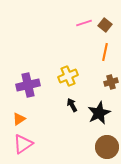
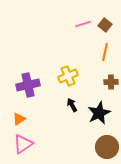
pink line: moved 1 px left, 1 px down
brown cross: rotated 16 degrees clockwise
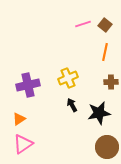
yellow cross: moved 2 px down
black star: rotated 15 degrees clockwise
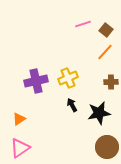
brown square: moved 1 px right, 5 px down
orange line: rotated 30 degrees clockwise
purple cross: moved 8 px right, 4 px up
pink triangle: moved 3 px left, 4 px down
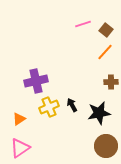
yellow cross: moved 19 px left, 29 px down
brown circle: moved 1 px left, 1 px up
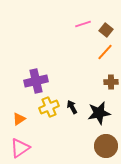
black arrow: moved 2 px down
